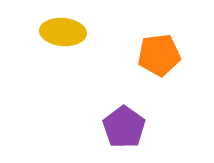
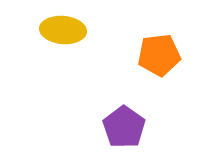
yellow ellipse: moved 2 px up
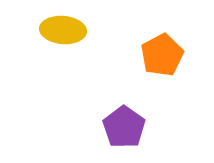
orange pentagon: moved 3 px right; rotated 21 degrees counterclockwise
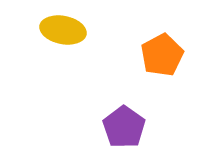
yellow ellipse: rotated 6 degrees clockwise
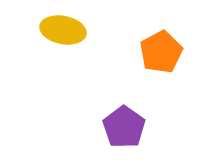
orange pentagon: moved 1 px left, 3 px up
